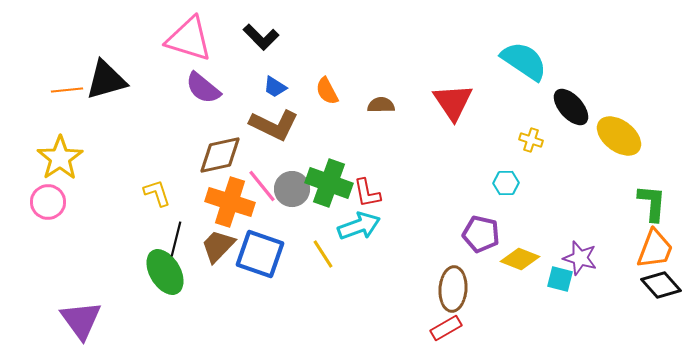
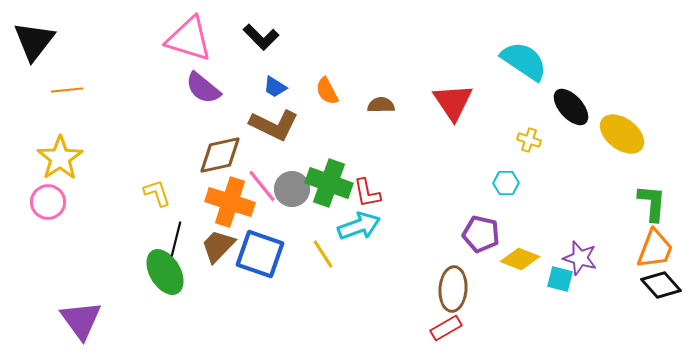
black triangle: moved 72 px left, 39 px up; rotated 36 degrees counterclockwise
yellow ellipse: moved 3 px right, 2 px up
yellow cross: moved 2 px left
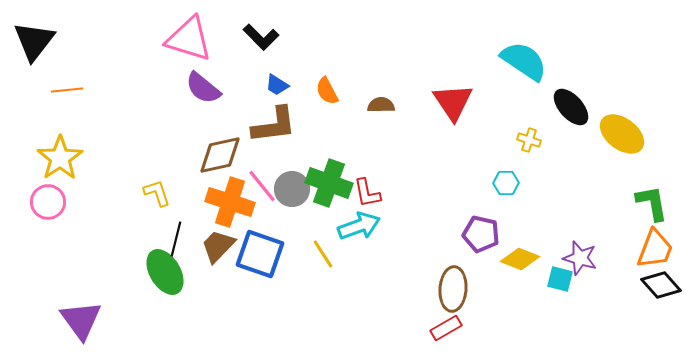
blue trapezoid: moved 2 px right, 2 px up
brown L-shape: rotated 33 degrees counterclockwise
green L-shape: rotated 15 degrees counterclockwise
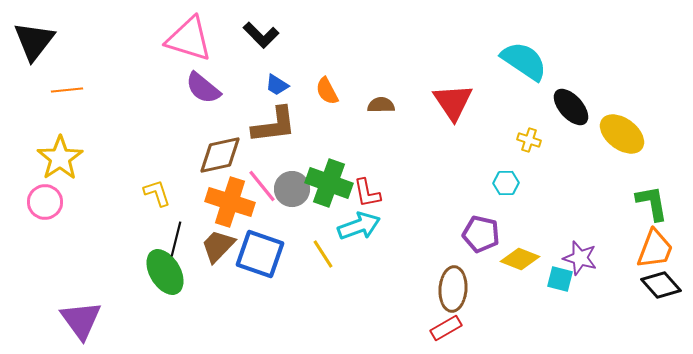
black L-shape: moved 2 px up
pink circle: moved 3 px left
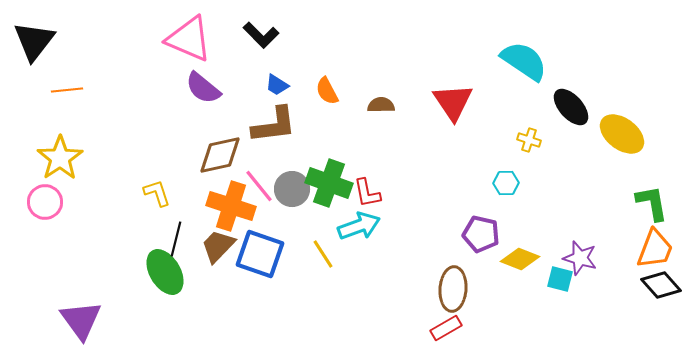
pink triangle: rotated 6 degrees clockwise
pink line: moved 3 px left
orange cross: moved 1 px right, 4 px down
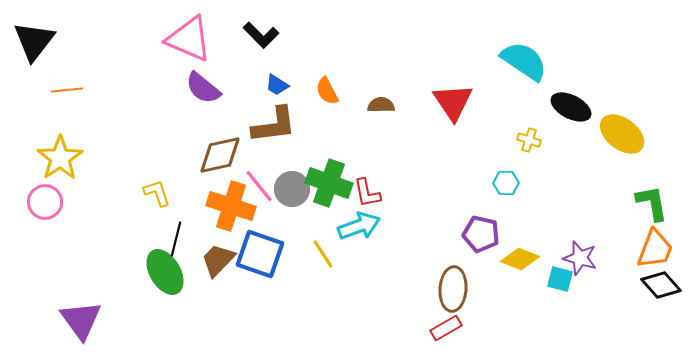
black ellipse: rotated 21 degrees counterclockwise
brown trapezoid: moved 14 px down
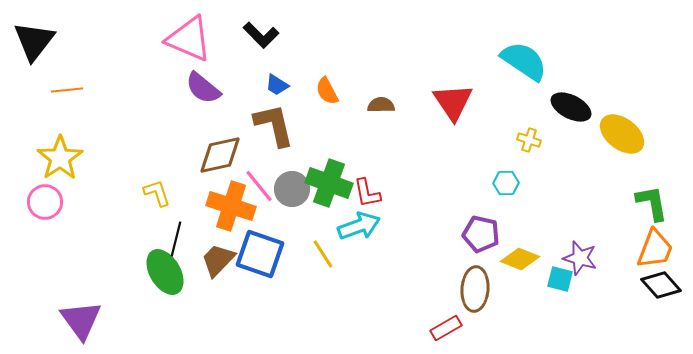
brown L-shape: rotated 96 degrees counterclockwise
brown ellipse: moved 22 px right
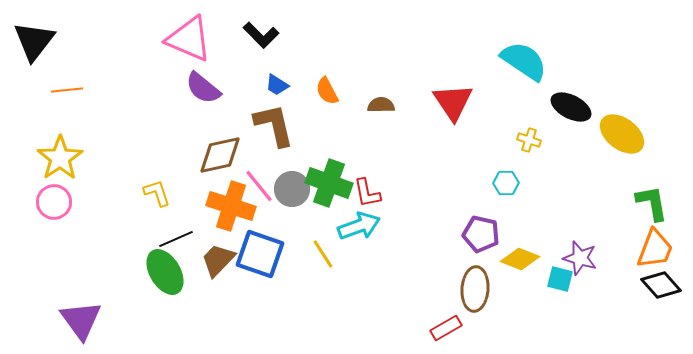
pink circle: moved 9 px right
black line: rotated 52 degrees clockwise
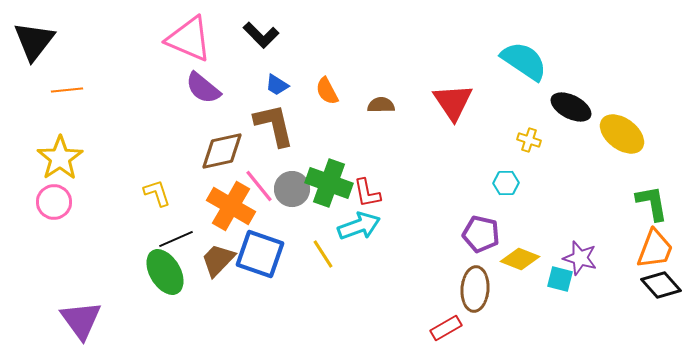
brown diamond: moved 2 px right, 4 px up
orange cross: rotated 12 degrees clockwise
